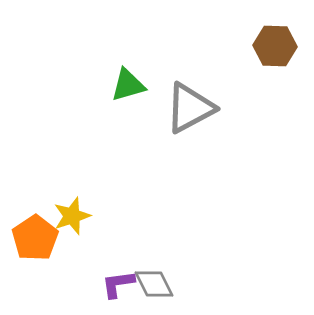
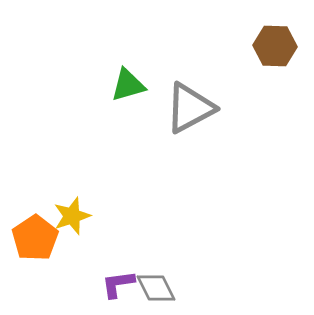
gray diamond: moved 2 px right, 4 px down
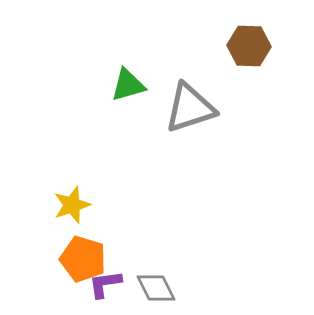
brown hexagon: moved 26 px left
gray triangle: rotated 10 degrees clockwise
yellow star: moved 11 px up
orange pentagon: moved 48 px right, 21 px down; rotated 21 degrees counterclockwise
purple L-shape: moved 13 px left
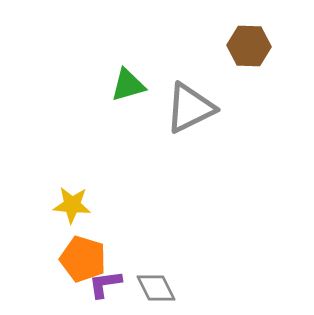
gray triangle: rotated 8 degrees counterclockwise
yellow star: rotated 24 degrees clockwise
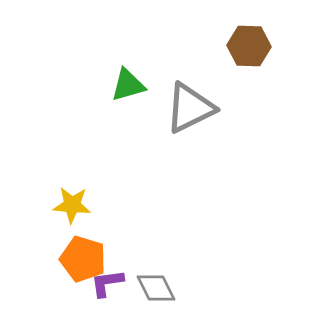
purple L-shape: moved 2 px right, 1 px up
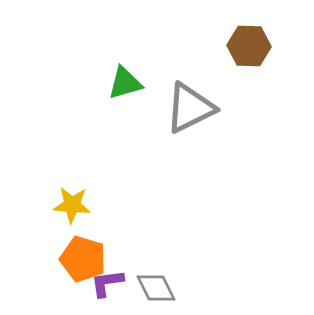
green triangle: moved 3 px left, 2 px up
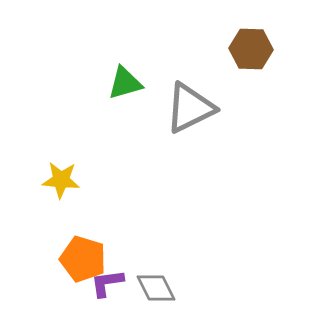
brown hexagon: moved 2 px right, 3 px down
yellow star: moved 11 px left, 25 px up
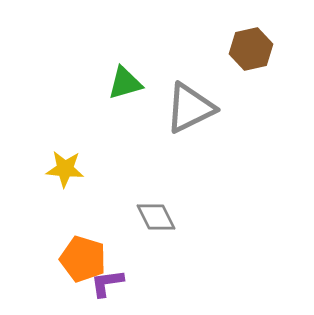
brown hexagon: rotated 15 degrees counterclockwise
yellow star: moved 4 px right, 11 px up
gray diamond: moved 71 px up
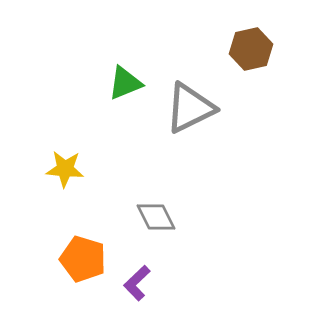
green triangle: rotated 6 degrees counterclockwise
purple L-shape: moved 30 px right; rotated 36 degrees counterclockwise
